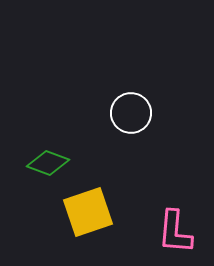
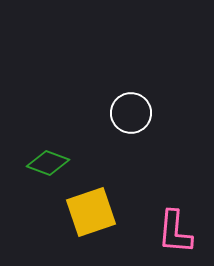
yellow square: moved 3 px right
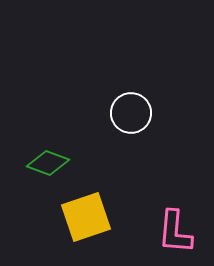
yellow square: moved 5 px left, 5 px down
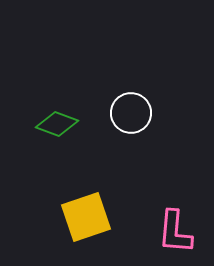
green diamond: moved 9 px right, 39 px up
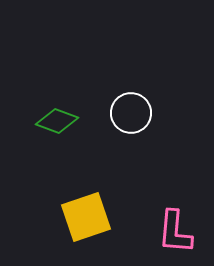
green diamond: moved 3 px up
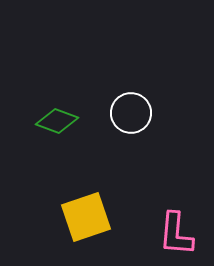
pink L-shape: moved 1 px right, 2 px down
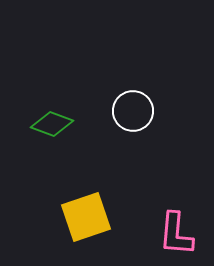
white circle: moved 2 px right, 2 px up
green diamond: moved 5 px left, 3 px down
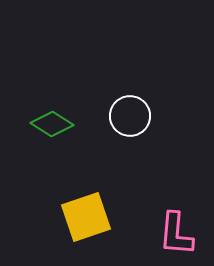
white circle: moved 3 px left, 5 px down
green diamond: rotated 12 degrees clockwise
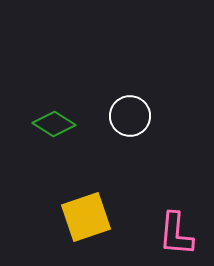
green diamond: moved 2 px right
